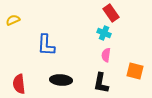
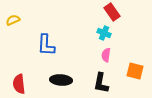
red rectangle: moved 1 px right, 1 px up
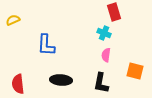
red rectangle: moved 2 px right; rotated 18 degrees clockwise
red semicircle: moved 1 px left
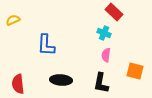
red rectangle: rotated 30 degrees counterclockwise
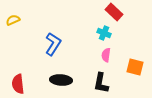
blue L-shape: moved 7 px right, 1 px up; rotated 150 degrees counterclockwise
orange square: moved 4 px up
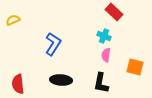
cyan cross: moved 3 px down
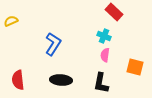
yellow semicircle: moved 2 px left, 1 px down
pink semicircle: moved 1 px left
red semicircle: moved 4 px up
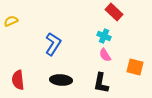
pink semicircle: rotated 40 degrees counterclockwise
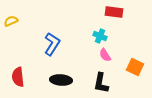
red rectangle: rotated 36 degrees counterclockwise
cyan cross: moved 4 px left
blue L-shape: moved 1 px left
orange square: rotated 12 degrees clockwise
red semicircle: moved 3 px up
